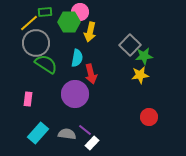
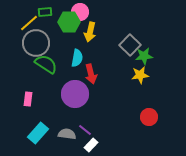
white rectangle: moved 1 px left, 2 px down
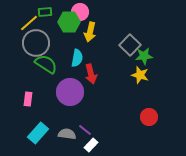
yellow star: rotated 24 degrees clockwise
purple circle: moved 5 px left, 2 px up
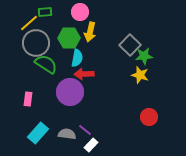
green hexagon: moved 16 px down
red arrow: moved 7 px left; rotated 102 degrees clockwise
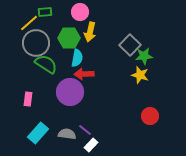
red circle: moved 1 px right, 1 px up
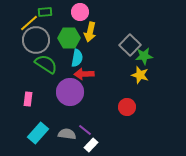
gray circle: moved 3 px up
red circle: moved 23 px left, 9 px up
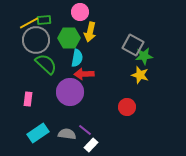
green rectangle: moved 1 px left, 8 px down
yellow line: rotated 12 degrees clockwise
gray square: moved 3 px right; rotated 15 degrees counterclockwise
green semicircle: rotated 10 degrees clockwise
cyan rectangle: rotated 15 degrees clockwise
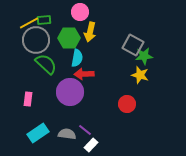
red circle: moved 3 px up
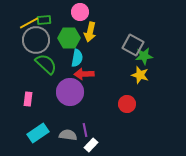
purple line: rotated 40 degrees clockwise
gray semicircle: moved 1 px right, 1 px down
